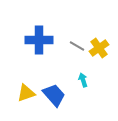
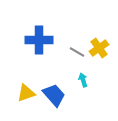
gray line: moved 6 px down
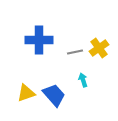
gray line: moved 2 px left; rotated 42 degrees counterclockwise
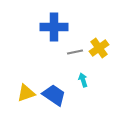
blue cross: moved 15 px right, 13 px up
blue trapezoid: rotated 15 degrees counterclockwise
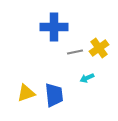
cyan arrow: moved 4 px right, 2 px up; rotated 96 degrees counterclockwise
blue trapezoid: rotated 50 degrees clockwise
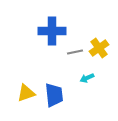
blue cross: moved 2 px left, 4 px down
